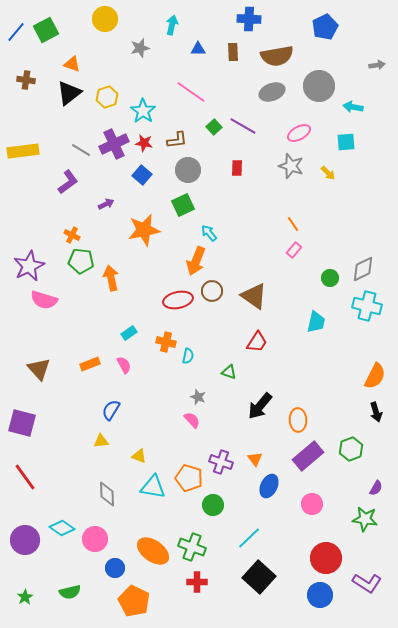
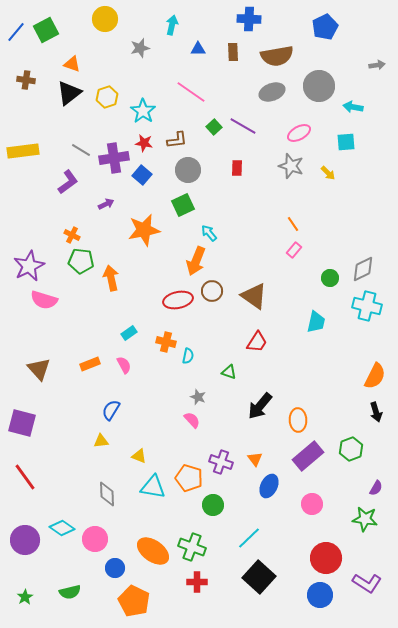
purple cross at (114, 144): moved 14 px down; rotated 16 degrees clockwise
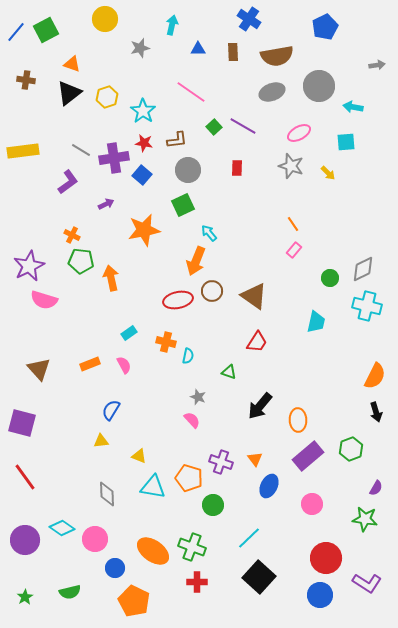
blue cross at (249, 19): rotated 30 degrees clockwise
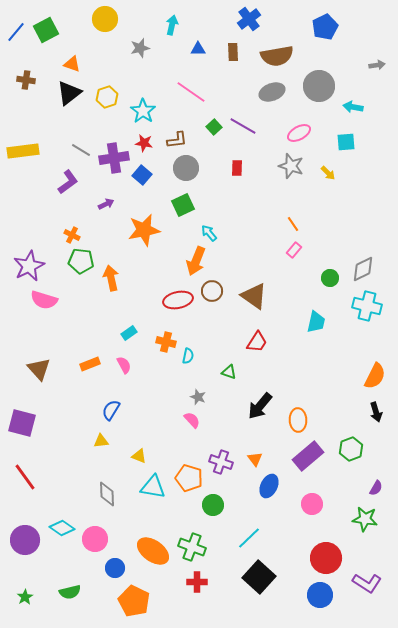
blue cross at (249, 19): rotated 20 degrees clockwise
gray circle at (188, 170): moved 2 px left, 2 px up
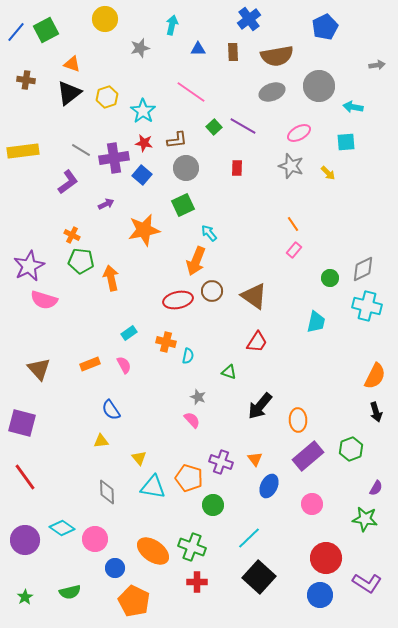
blue semicircle at (111, 410): rotated 65 degrees counterclockwise
yellow triangle at (139, 456): moved 2 px down; rotated 28 degrees clockwise
gray diamond at (107, 494): moved 2 px up
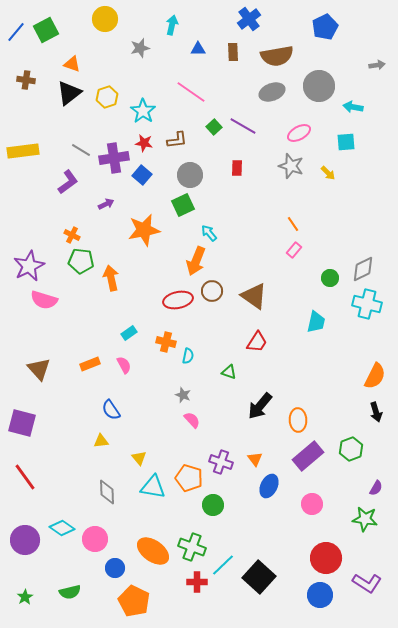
gray circle at (186, 168): moved 4 px right, 7 px down
cyan cross at (367, 306): moved 2 px up
gray star at (198, 397): moved 15 px left, 2 px up
cyan line at (249, 538): moved 26 px left, 27 px down
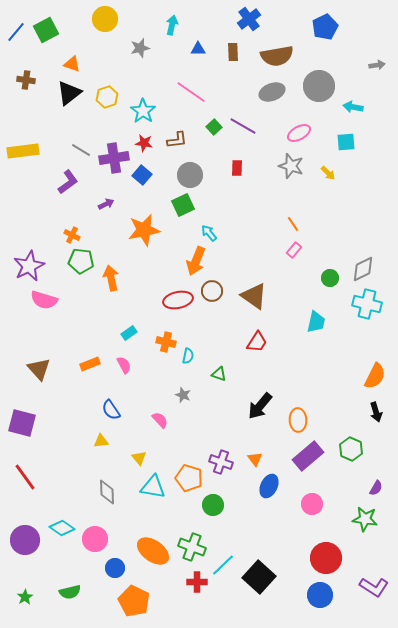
green triangle at (229, 372): moved 10 px left, 2 px down
pink semicircle at (192, 420): moved 32 px left
green hexagon at (351, 449): rotated 15 degrees counterclockwise
purple L-shape at (367, 583): moved 7 px right, 4 px down
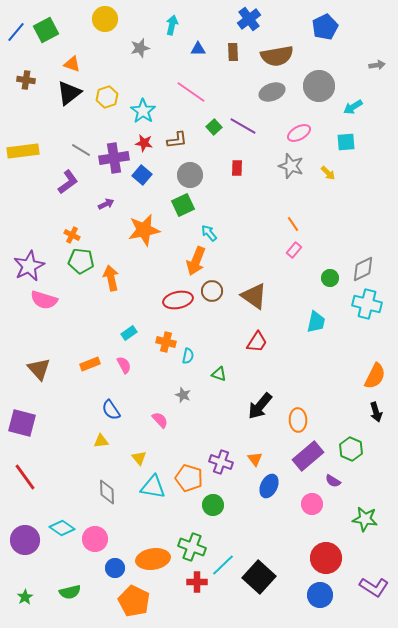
cyan arrow at (353, 107): rotated 42 degrees counterclockwise
purple semicircle at (376, 488): moved 43 px left, 7 px up; rotated 91 degrees clockwise
orange ellipse at (153, 551): moved 8 px down; rotated 44 degrees counterclockwise
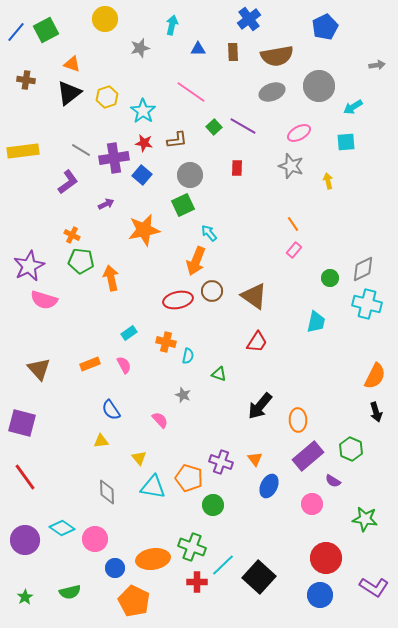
yellow arrow at (328, 173): moved 8 px down; rotated 147 degrees counterclockwise
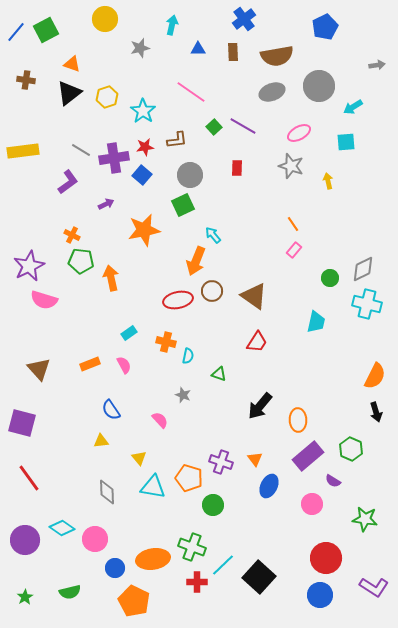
blue cross at (249, 19): moved 5 px left
red star at (144, 143): moved 1 px right, 4 px down; rotated 18 degrees counterclockwise
cyan arrow at (209, 233): moved 4 px right, 2 px down
red line at (25, 477): moved 4 px right, 1 px down
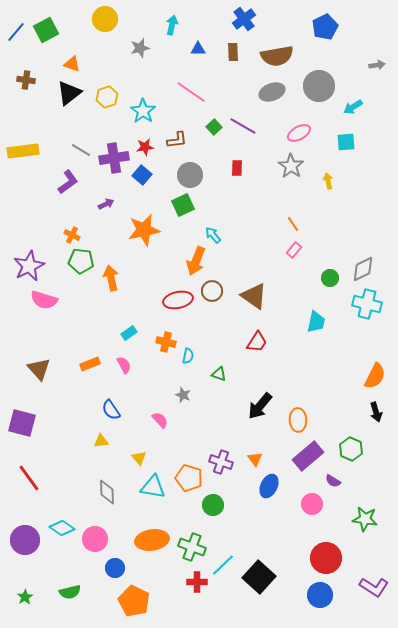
gray star at (291, 166): rotated 15 degrees clockwise
orange ellipse at (153, 559): moved 1 px left, 19 px up
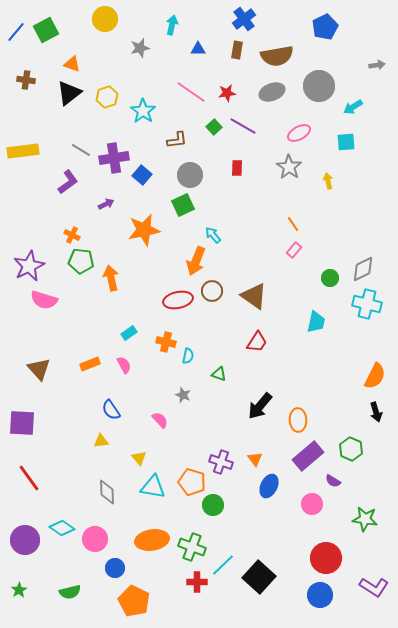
brown rectangle at (233, 52): moved 4 px right, 2 px up; rotated 12 degrees clockwise
red star at (145, 147): moved 82 px right, 54 px up
gray star at (291, 166): moved 2 px left, 1 px down
purple square at (22, 423): rotated 12 degrees counterclockwise
orange pentagon at (189, 478): moved 3 px right, 4 px down
green star at (25, 597): moved 6 px left, 7 px up
